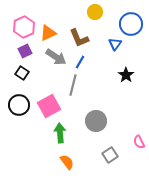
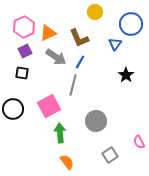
black square: rotated 24 degrees counterclockwise
black circle: moved 6 px left, 4 px down
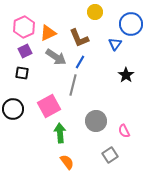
pink semicircle: moved 15 px left, 11 px up
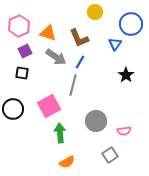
pink hexagon: moved 5 px left, 1 px up
orange triangle: rotated 42 degrees clockwise
pink semicircle: rotated 72 degrees counterclockwise
orange semicircle: rotated 98 degrees clockwise
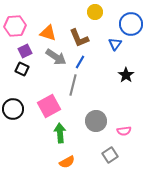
pink hexagon: moved 4 px left; rotated 20 degrees clockwise
black square: moved 4 px up; rotated 16 degrees clockwise
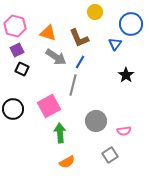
pink hexagon: rotated 20 degrees clockwise
purple square: moved 8 px left, 1 px up
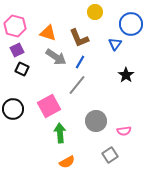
gray line: moved 4 px right; rotated 25 degrees clockwise
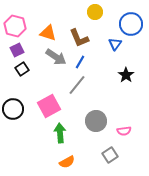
black square: rotated 32 degrees clockwise
